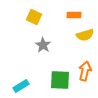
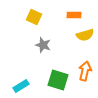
gray star: rotated 14 degrees counterclockwise
green square: moved 2 px left; rotated 15 degrees clockwise
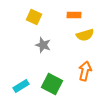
green square: moved 6 px left, 4 px down; rotated 10 degrees clockwise
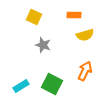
orange arrow: rotated 12 degrees clockwise
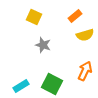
orange rectangle: moved 1 px right, 1 px down; rotated 40 degrees counterclockwise
